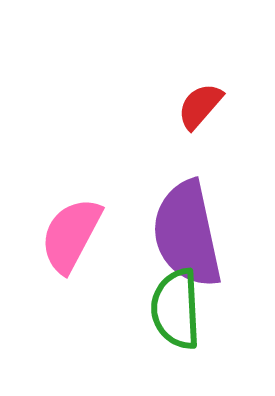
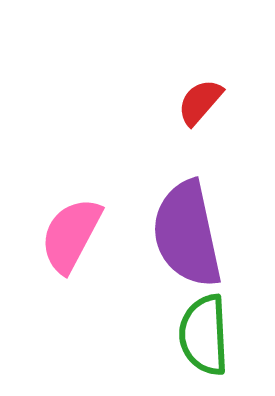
red semicircle: moved 4 px up
green semicircle: moved 28 px right, 26 px down
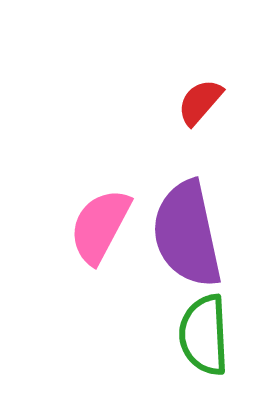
pink semicircle: moved 29 px right, 9 px up
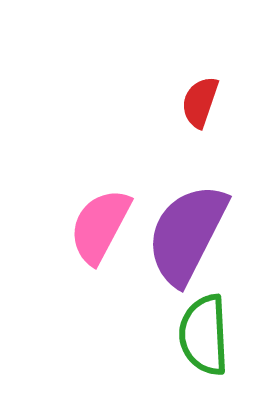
red semicircle: rotated 22 degrees counterclockwise
purple semicircle: rotated 39 degrees clockwise
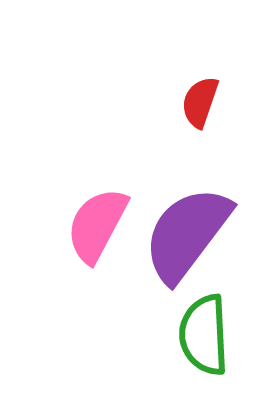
pink semicircle: moved 3 px left, 1 px up
purple semicircle: rotated 10 degrees clockwise
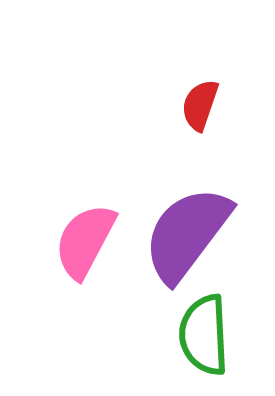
red semicircle: moved 3 px down
pink semicircle: moved 12 px left, 16 px down
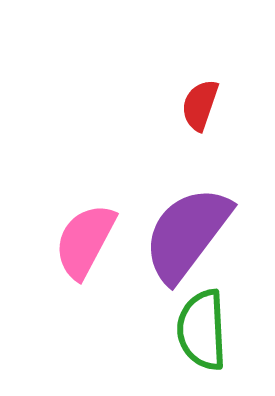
green semicircle: moved 2 px left, 5 px up
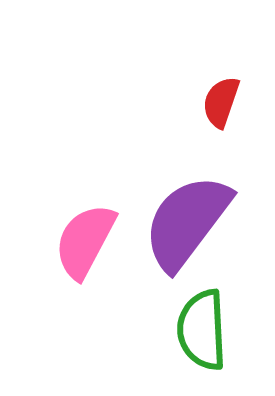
red semicircle: moved 21 px right, 3 px up
purple semicircle: moved 12 px up
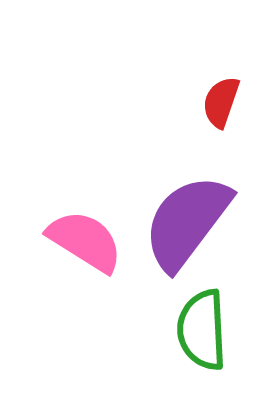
pink semicircle: rotated 94 degrees clockwise
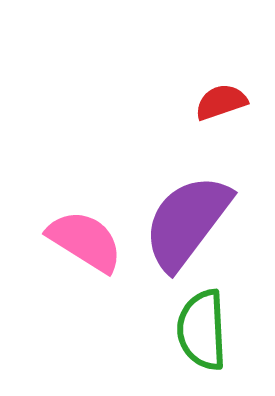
red semicircle: rotated 52 degrees clockwise
